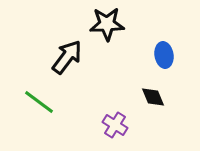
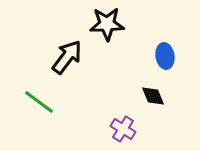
blue ellipse: moved 1 px right, 1 px down
black diamond: moved 1 px up
purple cross: moved 8 px right, 4 px down
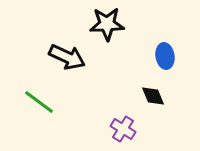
black arrow: rotated 78 degrees clockwise
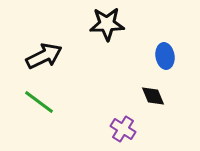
black arrow: moved 23 px left, 1 px up; rotated 51 degrees counterclockwise
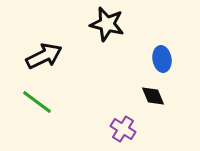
black star: rotated 16 degrees clockwise
blue ellipse: moved 3 px left, 3 px down
green line: moved 2 px left
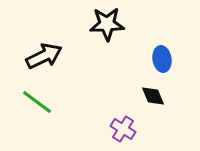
black star: rotated 16 degrees counterclockwise
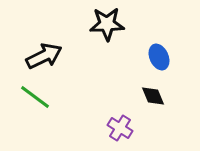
blue ellipse: moved 3 px left, 2 px up; rotated 15 degrees counterclockwise
green line: moved 2 px left, 5 px up
purple cross: moved 3 px left, 1 px up
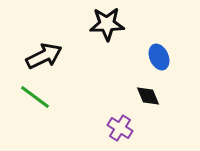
black diamond: moved 5 px left
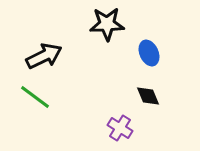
blue ellipse: moved 10 px left, 4 px up
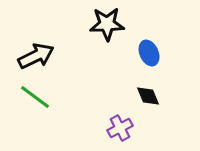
black arrow: moved 8 px left
purple cross: rotated 30 degrees clockwise
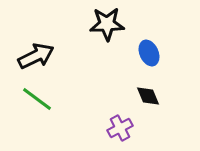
green line: moved 2 px right, 2 px down
